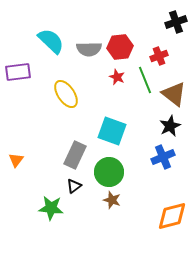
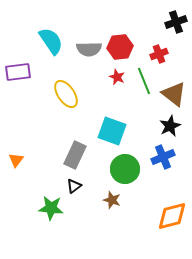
cyan semicircle: rotated 12 degrees clockwise
red cross: moved 2 px up
green line: moved 1 px left, 1 px down
green circle: moved 16 px right, 3 px up
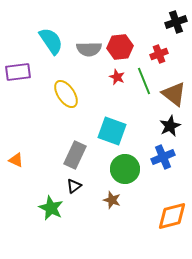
orange triangle: rotated 42 degrees counterclockwise
green star: rotated 20 degrees clockwise
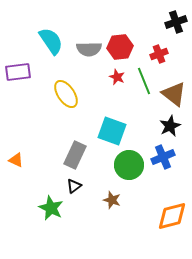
green circle: moved 4 px right, 4 px up
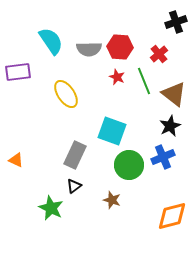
red hexagon: rotated 10 degrees clockwise
red cross: rotated 18 degrees counterclockwise
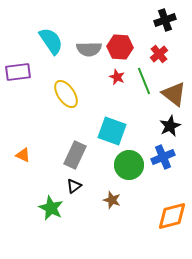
black cross: moved 11 px left, 2 px up
orange triangle: moved 7 px right, 5 px up
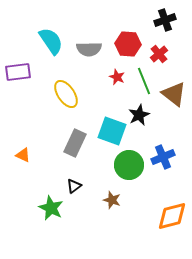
red hexagon: moved 8 px right, 3 px up
black star: moved 31 px left, 11 px up
gray rectangle: moved 12 px up
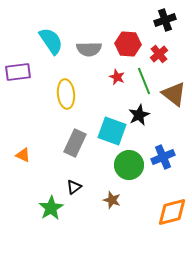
yellow ellipse: rotated 28 degrees clockwise
black triangle: moved 1 px down
green star: rotated 15 degrees clockwise
orange diamond: moved 4 px up
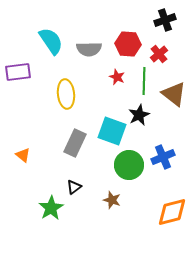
green line: rotated 24 degrees clockwise
orange triangle: rotated 14 degrees clockwise
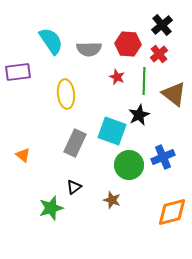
black cross: moved 3 px left, 5 px down; rotated 20 degrees counterclockwise
green star: rotated 15 degrees clockwise
